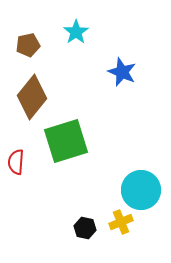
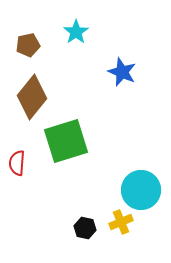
red semicircle: moved 1 px right, 1 px down
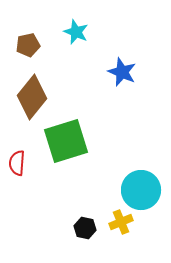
cyan star: rotated 15 degrees counterclockwise
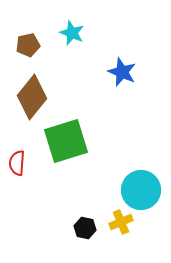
cyan star: moved 4 px left, 1 px down
